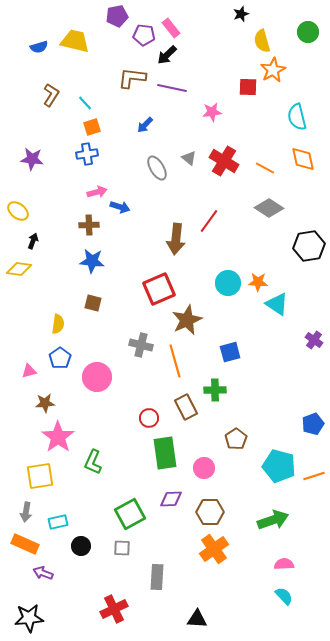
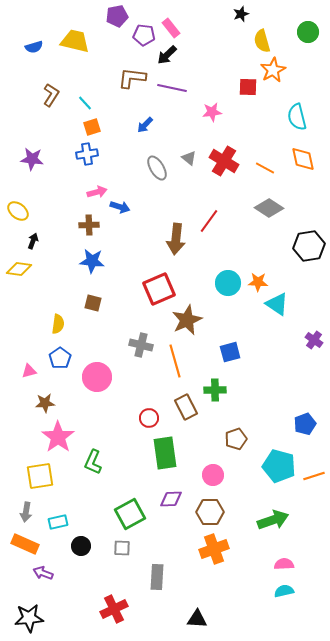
blue semicircle at (39, 47): moved 5 px left
blue pentagon at (313, 424): moved 8 px left
brown pentagon at (236, 439): rotated 15 degrees clockwise
pink circle at (204, 468): moved 9 px right, 7 px down
orange cross at (214, 549): rotated 16 degrees clockwise
cyan semicircle at (284, 596): moved 5 px up; rotated 60 degrees counterclockwise
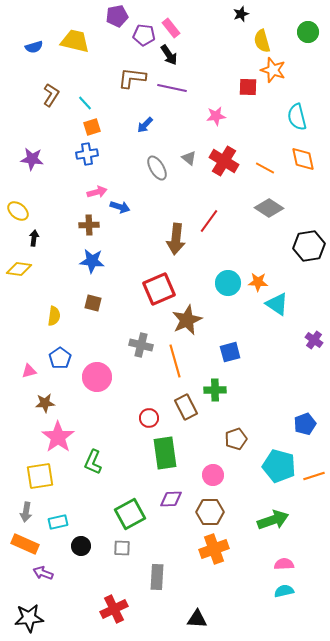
black arrow at (167, 55): moved 2 px right; rotated 80 degrees counterclockwise
orange star at (273, 70): rotated 25 degrees counterclockwise
pink star at (212, 112): moved 4 px right, 4 px down
black arrow at (33, 241): moved 1 px right, 3 px up; rotated 14 degrees counterclockwise
yellow semicircle at (58, 324): moved 4 px left, 8 px up
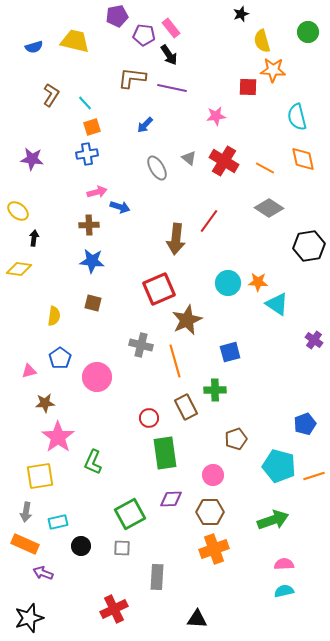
orange star at (273, 70): rotated 15 degrees counterclockwise
black star at (29, 618): rotated 12 degrees counterclockwise
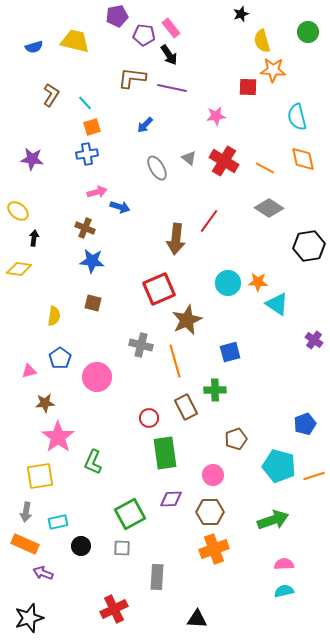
brown cross at (89, 225): moved 4 px left, 3 px down; rotated 24 degrees clockwise
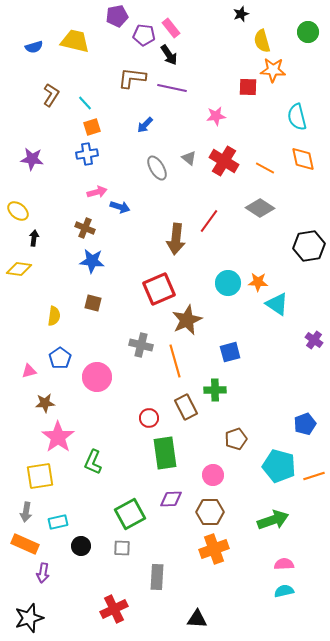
gray diamond at (269, 208): moved 9 px left
purple arrow at (43, 573): rotated 102 degrees counterclockwise
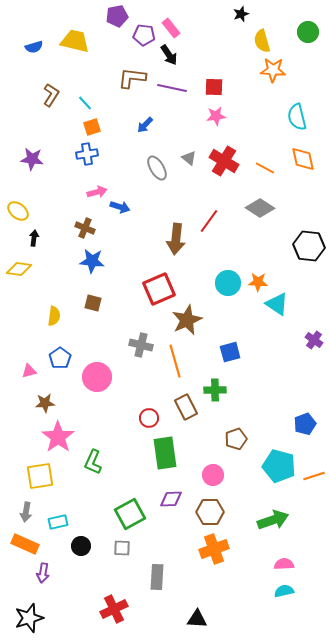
red square at (248, 87): moved 34 px left
black hexagon at (309, 246): rotated 16 degrees clockwise
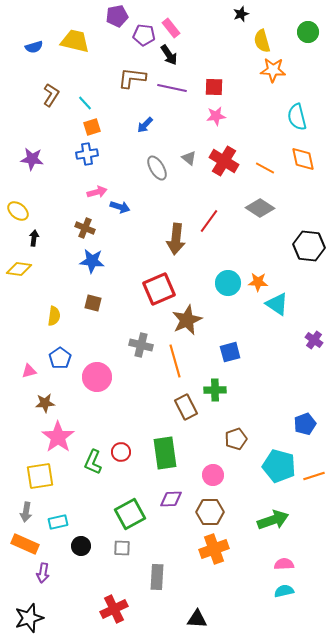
red circle at (149, 418): moved 28 px left, 34 px down
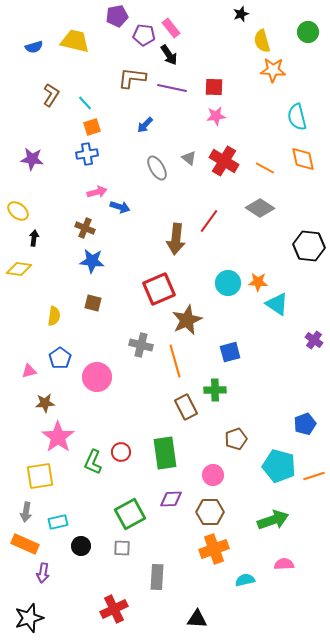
cyan semicircle at (284, 591): moved 39 px left, 11 px up
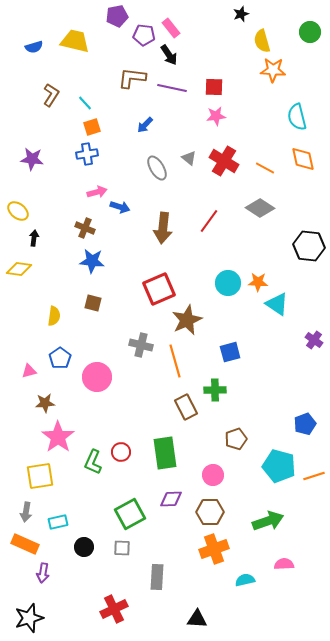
green circle at (308, 32): moved 2 px right
brown arrow at (176, 239): moved 13 px left, 11 px up
green arrow at (273, 520): moved 5 px left, 1 px down
black circle at (81, 546): moved 3 px right, 1 px down
